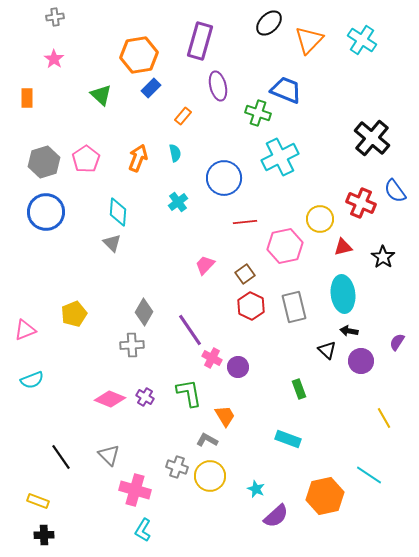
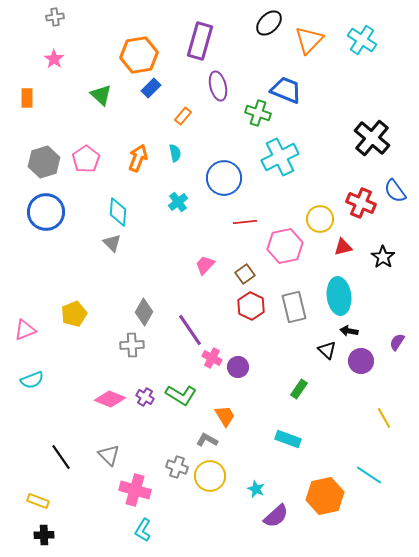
cyan ellipse at (343, 294): moved 4 px left, 2 px down
green rectangle at (299, 389): rotated 54 degrees clockwise
green L-shape at (189, 393): moved 8 px left, 2 px down; rotated 132 degrees clockwise
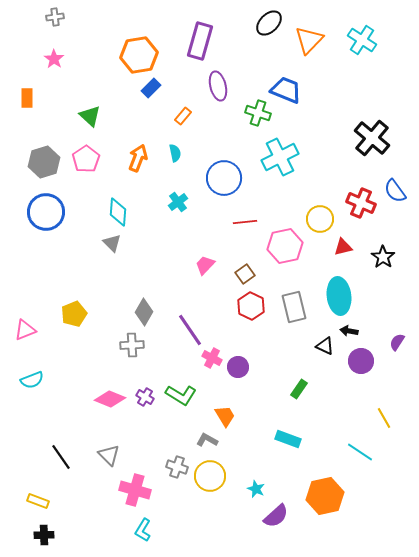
green triangle at (101, 95): moved 11 px left, 21 px down
black triangle at (327, 350): moved 2 px left, 4 px up; rotated 18 degrees counterclockwise
cyan line at (369, 475): moved 9 px left, 23 px up
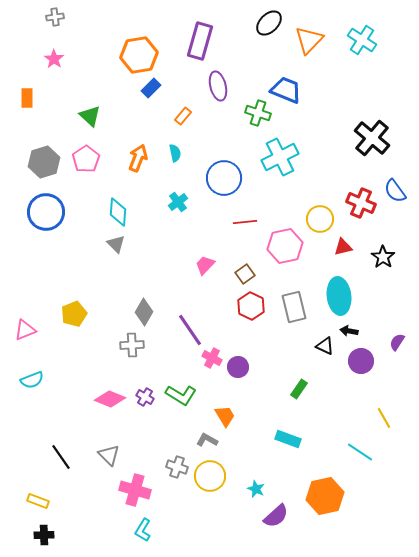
gray triangle at (112, 243): moved 4 px right, 1 px down
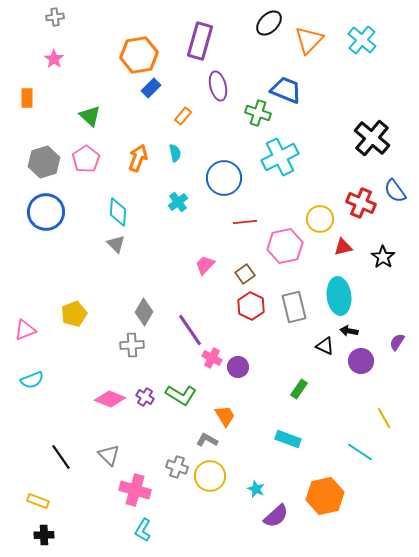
cyan cross at (362, 40): rotated 8 degrees clockwise
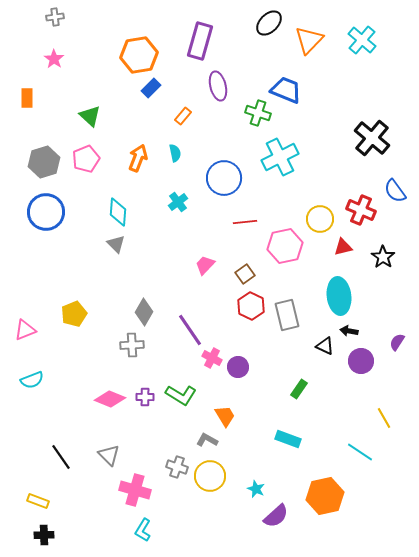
pink pentagon at (86, 159): rotated 12 degrees clockwise
red cross at (361, 203): moved 7 px down
gray rectangle at (294, 307): moved 7 px left, 8 px down
purple cross at (145, 397): rotated 30 degrees counterclockwise
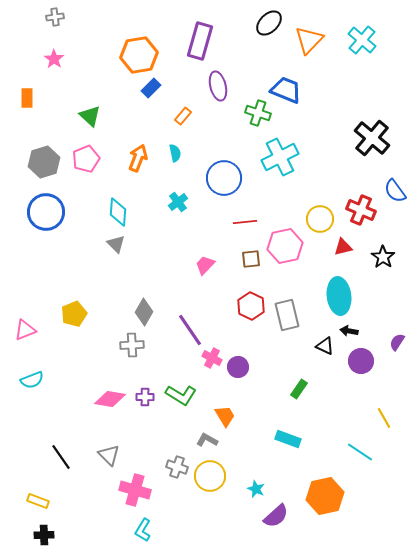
brown square at (245, 274): moved 6 px right, 15 px up; rotated 30 degrees clockwise
pink diamond at (110, 399): rotated 12 degrees counterclockwise
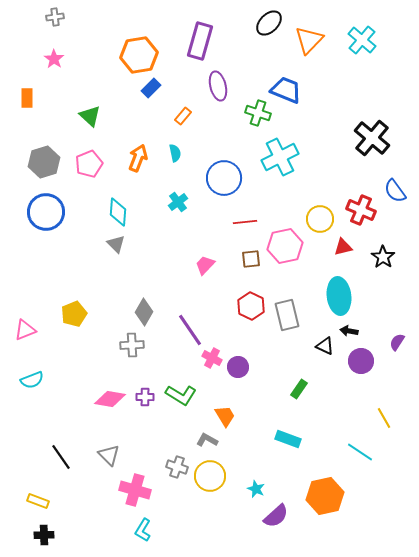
pink pentagon at (86, 159): moved 3 px right, 5 px down
